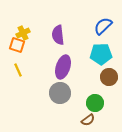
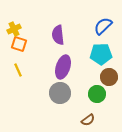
yellow cross: moved 9 px left, 4 px up
orange square: moved 2 px right, 1 px up
green circle: moved 2 px right, 9 px up
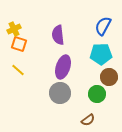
blue semicircle: rotated 18 degrees counterclockwise
yellow line: rotated 24 degrees counterclockwise
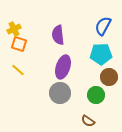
green circle: moved 1 px left, 1 px down
brown semicircle: moved 1 px down; rotated 72 degrees clockwise
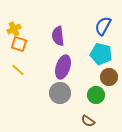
purple semicircle: moved 1 px down
cyan pentagon: rotated 15 degrees clockwise
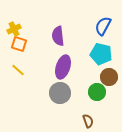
green circle: moved 1 px right, 3 px up
brown semicircle: rotated 144 degrees counterclockwise
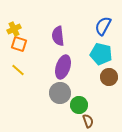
green circle: moved 18 px left, 13 px down
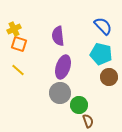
blue semicircle: rotated 108 degrees clockwise
